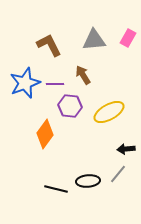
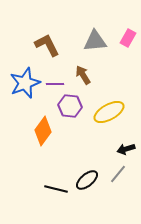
gray triangle: moved 1 px right, 1 px down
brown L-shape: moved 2 px left
orange diamond: moved 2 px left, 3 px up
black arrow: rotated 12 degrees counterclockwise
black ellipse: moved 1 px left, 1 px up; rotated 35 degrees counterclockwise
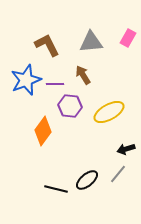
gray triangle: moved 4 px left, 1 px down
blue star: moved 1 px right, 3 px up
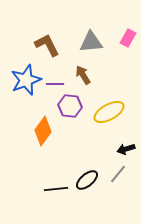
black line: rotated 20 degrees counterclockwise
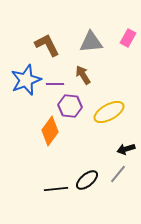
orange diamond: moved 7 px right
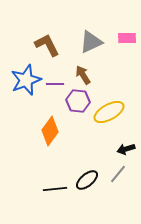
pink rectangle: moved 1 px left; rotated 60 degrees clockwise
gray triangle: rotated 20 degrees counterclockwise
purple hexagon: moved 8 px right, 5 px up
black line: moved 1 px left
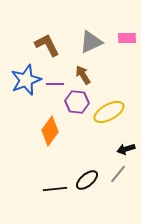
purple hexagon: moved 1 px left, 1 px down
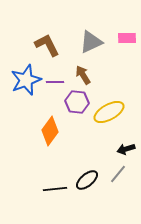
purple line: moved 2 px up
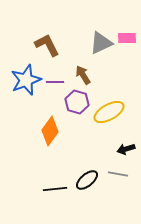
gray triangle: moved 10 px right, 1 px down
purple hexagon: rotated 10 degrees clockwise
gray line: rotated 60 degrees clockwise
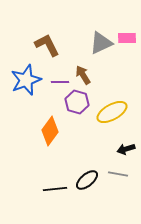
purple line: moved 5 px right
yellow ellipse: moved 3 px right
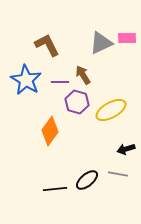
blue star: rotated 20 degrees counterclockwise
yellow ellipse: moved 1 px left, 2 px up
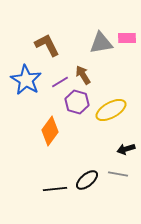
gray triangle: rotated 15 degrees clockwise
purple line: rotated 30 degrees counterclockwise
